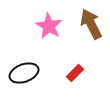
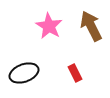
brown arrow: moved 2 px down
red rectangle: rotated 72 degrees counterclockwise
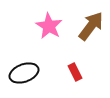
brown arrow: rotated 64 degrees clockwise
red rectangle: moved 1 px up
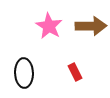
brown arrow: rotated 52 degrees clockwise
black ellipse: rotated 72 degrees counterclockwise
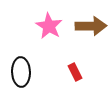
black ellipse: moved 3 px left, 1 px up
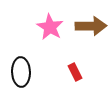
pink star: moved 1 px right, 1 px down
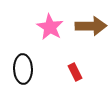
black ellipse: moved 2 px right, 3 px up
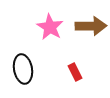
black ellipse: rotated 8 degrees counterclockwise
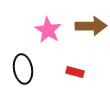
pink star: moved 2 px left, 3 px down
red rectangle: rotated 48 degrees counterclockwise
